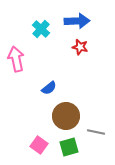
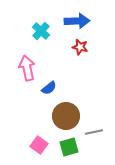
cyan cross: moved 2 px down
pink arrow: moved 11 px right, 9 px down
gray line: moved 2 px left; rotated 24 degrees counterclockwise
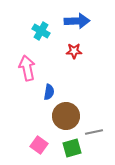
cyan cross: rotated 12 degrees counterclockwise
red star: moved 6 px left, 4 px down; rotated 14 degrees counterclockwise
blue semicircle: moved 4 px down; rotated 42 degrees counterclockwise
green square: moved 3 px right, 1 px down
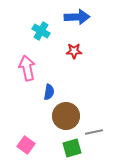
blue arrow: moved 4 px up
pink square: moved 13 px left
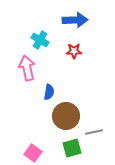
blue arrow: moved 2 px left, 3 px down
cyan cross: moved 1 px left, 9 px down
pink square: moved 7 px right, 8 px down
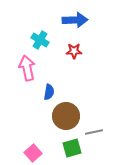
pink square: rotated 12 degrees clockwise
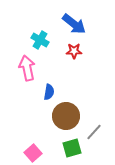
blue arrow: moved 1 px left, 4 px down; rotated 40 degrees clockwise
gray line: rotated 36 degrees counterclockwise
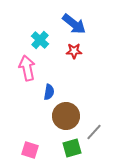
cyan cross: rotated 12 degrees clockwise
pink square: moved 3 px left, 3 px up; rotated 30 degrees counterclockwise
